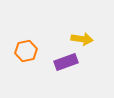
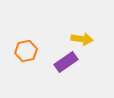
purple rectangle: rotated 15 degrees counterclockwise
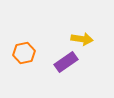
orange hexagon: moved 2 px left, 2 px down
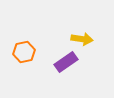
orange hexagon: moved 1 px up
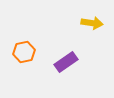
yellow arrow: moved 10 px right, 16 px up
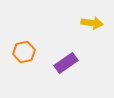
purple rectangle: moved 1 px down
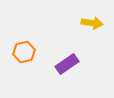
purple rectangle: moved 1 px right, 1 px down
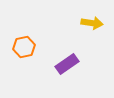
orange hexagon: moved 5 px up
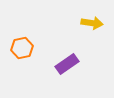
orange hexagon: moved 2 px left, 1 px down
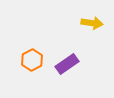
orange hexagon: moved 10 px right, 12 px down; rotated 15 degrees counterclockwise
